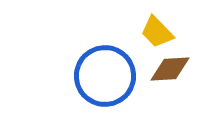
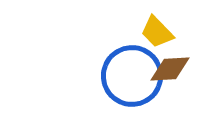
blue circle: moved 27 px right
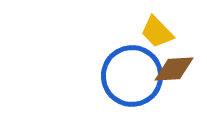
brown diamond: moved 4 px right
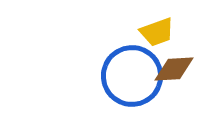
yellow trapezoid: rotated 66 degrees counterclockwise
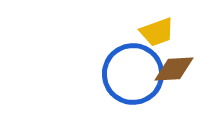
blue circle: moved 1 px right, 2 px up
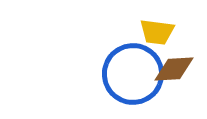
yellow trapezoid: rotated 27 degrees clockwise
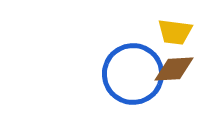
yellow trapezoid: moved 18 px right
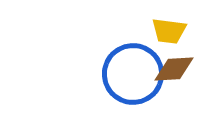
yellow trapezoid: moved 6 px left, 1 px up
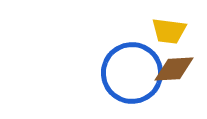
blue circle: moved 1 px left, 1 px up
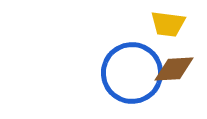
yellow trapezoid: moved 1 px left, 7 px up
